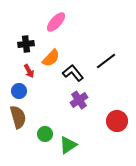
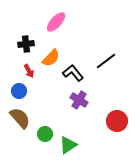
purple cross: rotated 24 degrees counterclockwise
brown semicircle: moved 2 px right, 1 px down; rotated 25 degrees counterclockwise
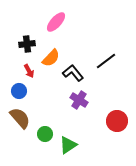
black cross: moved 1 px right
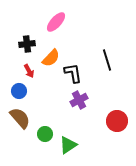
black line: moved 1 px right, 1 px up; rotated 70 degrees counterclockwise
black L-shape: rotated 30 degrees clockwise
purple cross: rotated 30 degrees clockwise
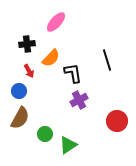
brown semicircle: rotated 70 degrees clockwise
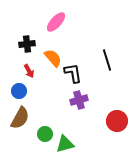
orange semicircle: moved 2 px right; rotated 84 degrees counterclockwise
purple cross: rotated 12 degrees clockwise
green triangle: moved 3 px left, 1 px up; rotated 18 degrees clockwise
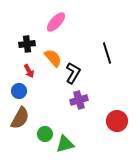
black line: moved 7 px up
black L-shape: rotated 40 degrees clockwise
